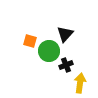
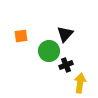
orange square: moved 9 px left, 5 px up; rotated 24 degrees counterclockwise
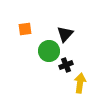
orange square: moved 4 px right, 7 px up
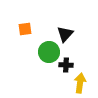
green circle: moved 1 px down
black cross: rotated 24 degrees clockwise
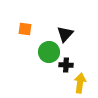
orange square: rotated 16 degrees clockwise
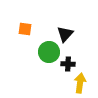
black cross: moved 2 px right, 1 px up
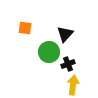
orange square: moved 1 px up
black cross: rotated 24 degrees counterclockwise
yellow arrow: moved 7 px left, 2 px down
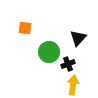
black triangle: moved 13 px right, 4 px down
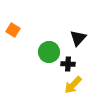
orange square: moved 12 px left, 2 px down; rotated 24 degrees clockwise
black cross: rotated 24 degrees clockwise
yellow arrow: rotated 144 degrees counterclockwise
